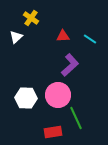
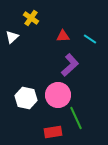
white triangle: moved 4 px left
white hexagon: rotated 10 degrees clockwise
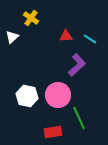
red triangle: moved 3 px right
purple L-shape: moved 7 px right
white hexagon: moved 1 px right, 2 px up
green line: moved 3 px right
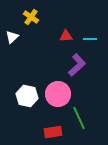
yellow cross: moved 1 px up
cyan line: rotated 32 degrees counterclockwise
pink circle: moved 1 px up
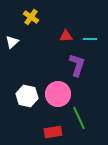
white triangle: moved 5 px down
purple L-shape: rotated 30 degrees counterclockwise
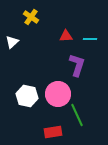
green line: moved 2 px left, 3 px up
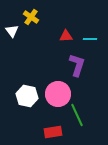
white triangle: moved 11 px up; rotated 24 degrees counterclockwise
